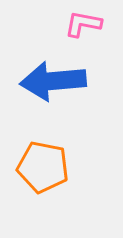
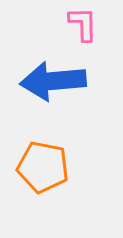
pink L-shape: rotated 78 degrees clockwise
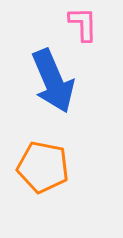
blue arrow: rotated 108 degrees counterclockwise
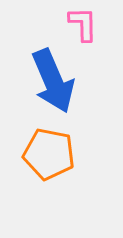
orange pentagon: moved 6 px right, 13 px up
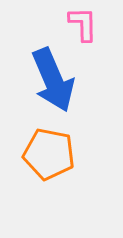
blue arrow: moved 1 px up
